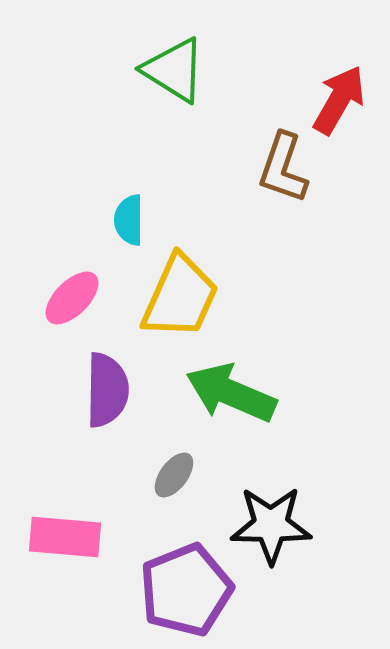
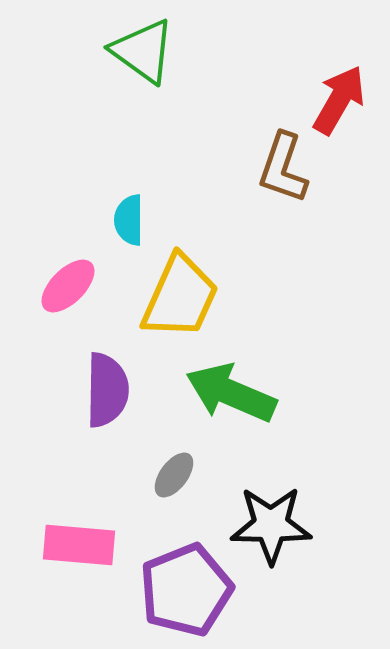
green triangle: moved 31 px left, 19 px up; rotated 4 degrees clockwise
pink ellipse: moved 4 px left, 12 px up
pink rectangle: moved 14 px right, 8 px down
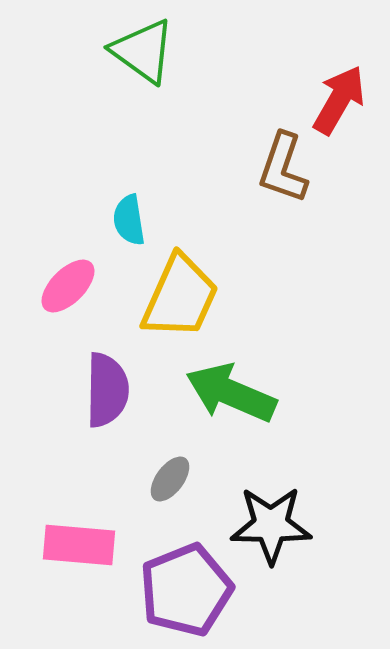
cyan semicircle: rotated 9 degrees counterclockwise
gray ellipse: moved 4 px left, 4 px down
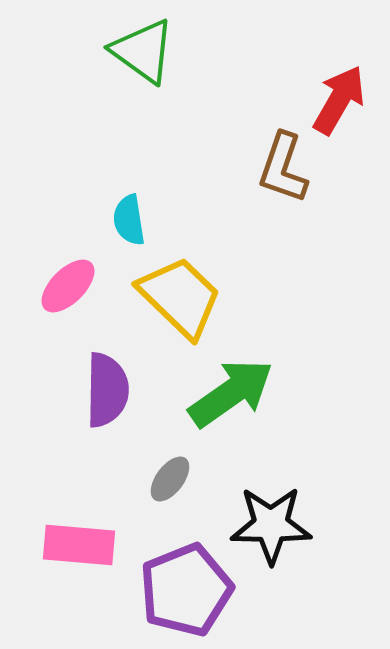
yellow trapezoid: rotated 70 degrees counterclockwise
green arrow: rotated 122 degrees clockwise
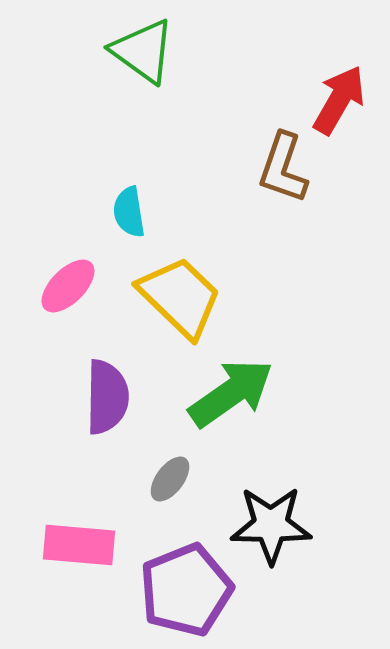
cyan semicircle: moved 8 px up
purple semicircle: moved 7 px down
